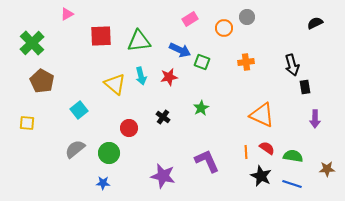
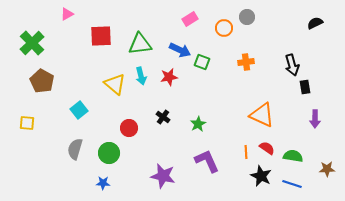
green triangle: moved 1 px right, 3 px down
green star: moved 3 px left, 16 px down
gray semicircle: rotated 35 degrees counterclockwise
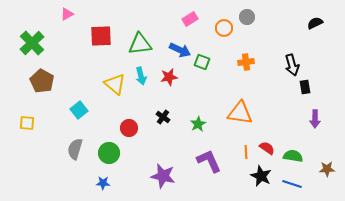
orange triangle: moved 22 px left, 2 px up; rotated 16 degrees counterclockwise
purple L-shape: moved 2 px right
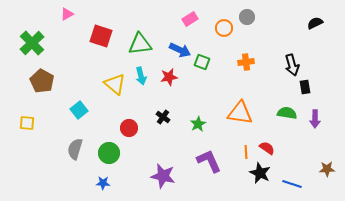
red square: rotated 20 degrees clockwise
green semicircle: moved 6 px left, 43 px up
black star: moved 1 px left, 3 px up
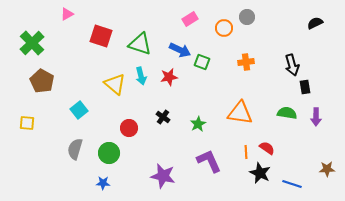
green triangle: rotated 25 degrees clockwise
purple arrow: moved 1 px right, 2 px up
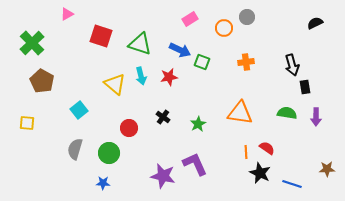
purple L-shape: moved 14 px left, 3 px down
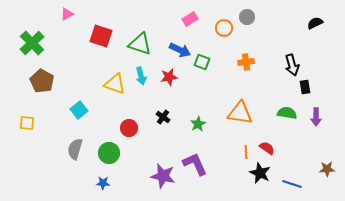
yellow triangle: rotated 20 degrees counterclockwise
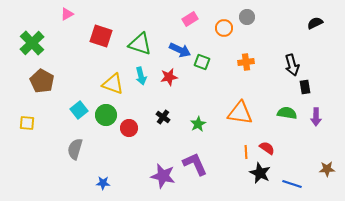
yellow triangle: moved 2 px left
green circle: moved 3 px left, 38 px up
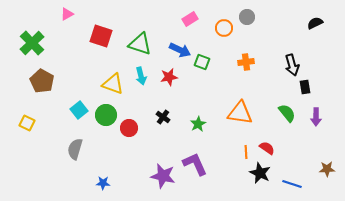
green semicircle: rotated 42 degrees clockwise
yellow square: rotated 21 degrees clockwise
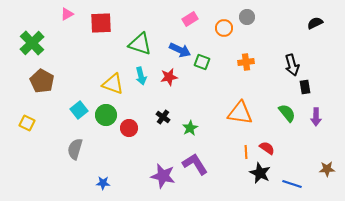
red square: moved 13 px up; rotated 20 degrees counterclockwise
green star: moved 8 px left, 4 px down
purple L-shape: rotated 8 degrees counterclockwise
